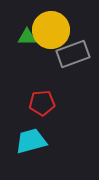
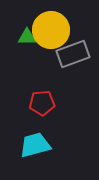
cyan trapezoid: moved 4 px right, 4 px down
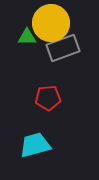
yellow circle: moved 7 px up
gray rectangle: moved 10 px left, 6 px up
red pentagon: moved 6 px right, 5 px up
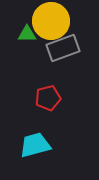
yellow circle: moved 2 px up
green triangle: moved 3 px up
red pentagon: rotated 10 degrees counterclockwise
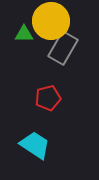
green triangle: moved 3 px left
gray rectangle: rotated 40 degrees counterclockwise
cyan trapezoid: rotated 48 degrees clockwise
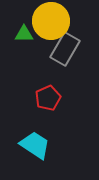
gray rectangle: moved 2 px right, 1 px down
red pentagon: rotated 10 degrees counterclockwise
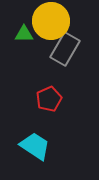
red pentagon: moved 1 px right, 1 px down
cyan trapezoid: moved 1 px down
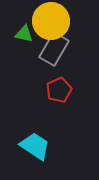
green triangle: rotated 12 degrees clockwise
gray rectangle: moved 11 px left
red pentagon: moved 10 px right, 9 px up
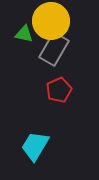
cyan trapezoid: rotated 92 degrees counterclockwise
